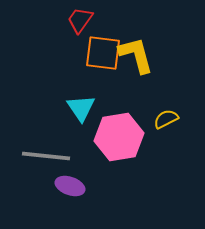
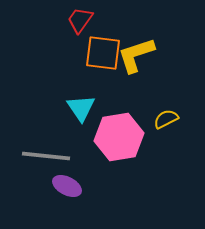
yellow L-shape: rotated 93 degrees counterclockwise
purple ellipse: moved 3 px left; rotated 8 degrees clockwise
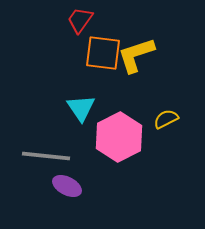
pink hexagon: rotated 18 degrees counterclockwise
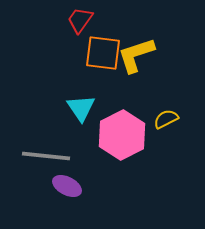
pink hexagon: moved 3 px right, 2 px up
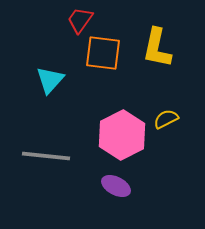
yellow L-shape: moved 21 px right, 7 px up; rotated 60 degrees counterclockwise
cyan triangle: moved 31 px left, 28 px up; rotated 16 degrees clockwise
purple ellipse: moved 49 px right
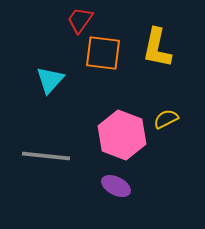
pink hexagon: rotated 12 degrees counterclockwise
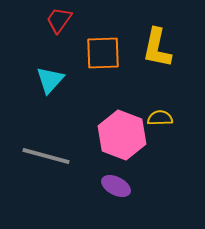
red trapezoid: moved 21 px left
orange square: rotated 9 degrees counterclockwise
yellow semicircle: moved 6 px left, 1 px up; rotated 25 degrees clockwise
gray line: rotated 9 degrees clockwise
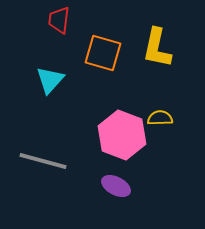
red trapezoid: rotated 28 degrees counterclockwise
orange square: rotated 18 degrees clockwise
gray line: moved 3 px left, 5 px down
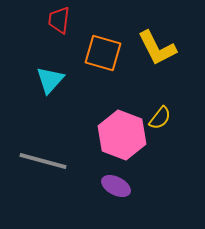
yellow L-shape: rotated 39 degrees counterclockwise
yellow semicircle: rotated 130 degrees clockwise
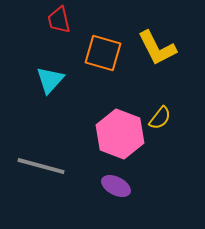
red trapezoid: rotated 20 degrees counterclockwise
pink hexagon: moved 2 px left, 1 px up
gray line: moved 2 px left, 5 px down
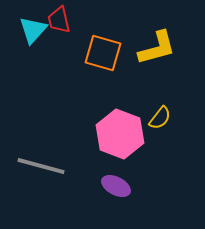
yellow L-shape: rotated 78 degrees counterclockwise
cyan triangle: moved 17 px left, 50 px up
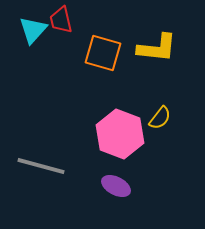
red trapezoid: moved 2 px right
yellow L-shape: rotated 21 degrees clockwise
